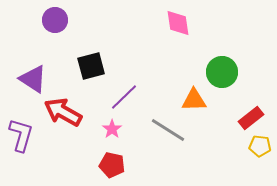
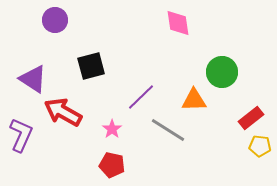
purple line: moved 17 px right
purple L-shape: rotated 8 degrees clockwise
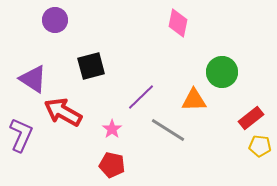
pink diamond: rotated 20 degrees clockwise
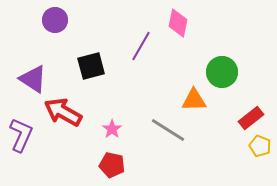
purple line: moved 51 px up; rotated 16 degrees counterclockwise
yellow pentagon: rotated 15 degrees clockwise
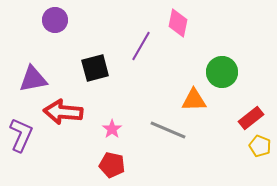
black square: moved 4 px right, 2 px down
purple triangle: rotated 44 degrees counterclockwise
red arrow: rotated 24 degrees counterclockwise
gray line: rotated 9 degrees counterclockwise
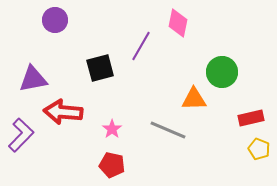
black square: moved 5 px right
orange triangle: moved 1 px up
red rectangle: rotated 25 degrees clockwise
purple L-shape: rotated 20 degrees clockwise
yellow pentagon: moved 1 px left, 3 px down
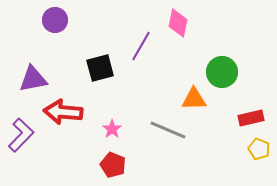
red pentagon: moved 1 px right; rotated 10 degrees clockwise
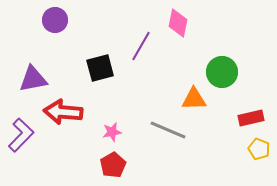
pink star: moved 3 px down; rotated 24 degrees clockwise
red pentagon: rotated 20 degrees clockwise
